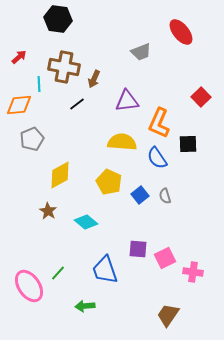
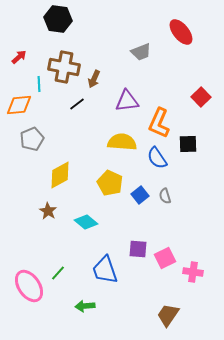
yellow pentagon: moved 1 px right, 1 px down
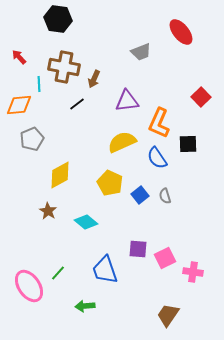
red arrow: rotated 91 degrees counterclockwise
yellow semicircle: rotated 28 degrees counterclockwise
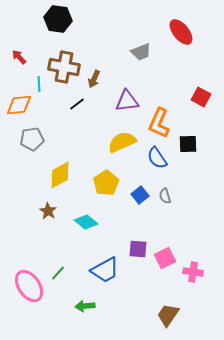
red square: rotated 18 degrees counterclockwise
gray pentagon: rotated 15 degrees clockwise
yellow pentagon: moved 4 px left; rotated 15 degrees clockwise
blue trapezoid: rotated 100 degrees counterclockwise
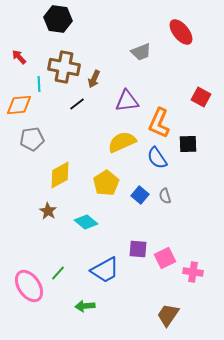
blue square: rotated 12 degrees counterclockwise
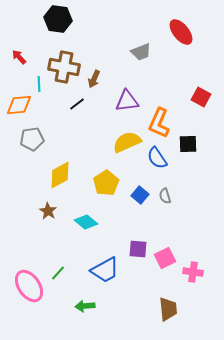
yellow semicircle: moved 5 px right
brown trapezoid: moved 6 px up; rotated 140 degrees clockwise
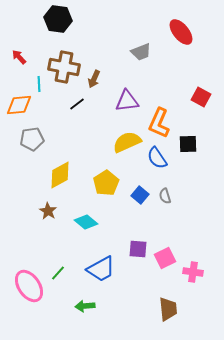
blue trapezoid: moved 4 px left, 1 px up
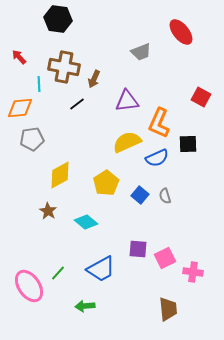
orange diamond: moved 1 px right, 3 px down
blue semicircle: rotated 80 degrees counterclockwise
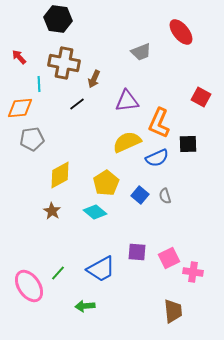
brown cross: moved 4 px up
brown star: moved 4 px right
cyan diamond: moved 9 px right, 10 px up
purple square: moved 1 px left, 3 px down
pink square: moved 4 px right
brown trapezoid: moved 5 px right, 2 px down
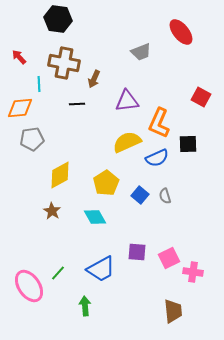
black line: rotated 35 degrees clockwise
cyan diamond: moved 5 px down; rotated 20 degrees clockwise
green arrow: rotated 90 degrees clockwise
